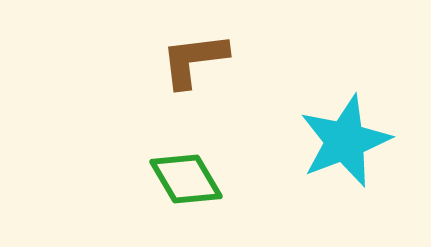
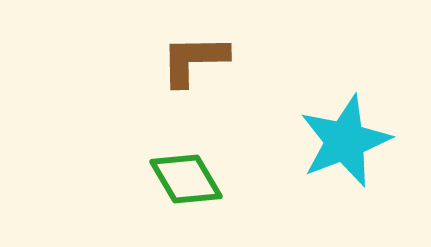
brown L-shape: rotated 6 degrees clockwise
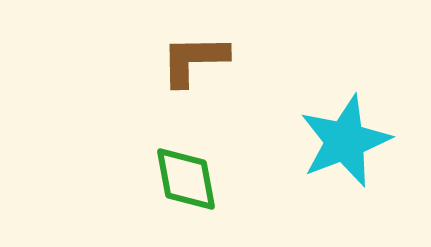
green diamond: rotated 20 degrees clockwise
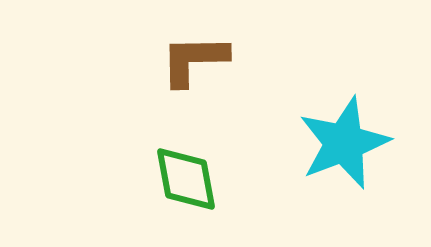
cyan star: moved 1 px left, 2 px down
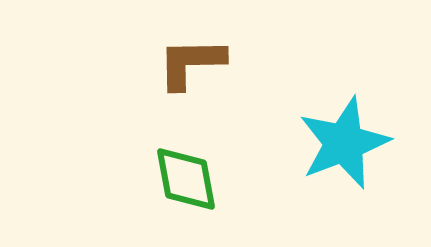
brown L-shape: moved 3 px left, 3 px down
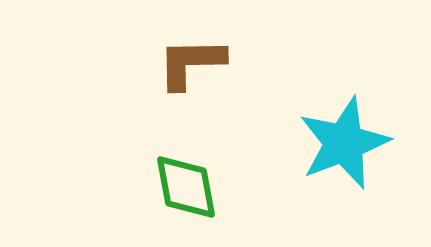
green diamond: moved 8 px down
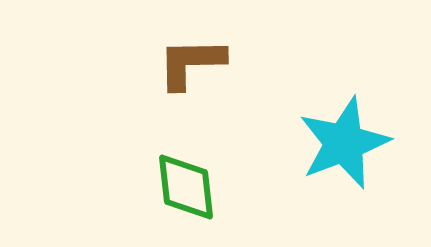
green diamond: rotated 4 degrees clockwise
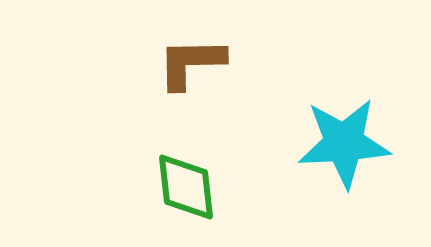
cyan star: rotated 18 degrees clockwise
